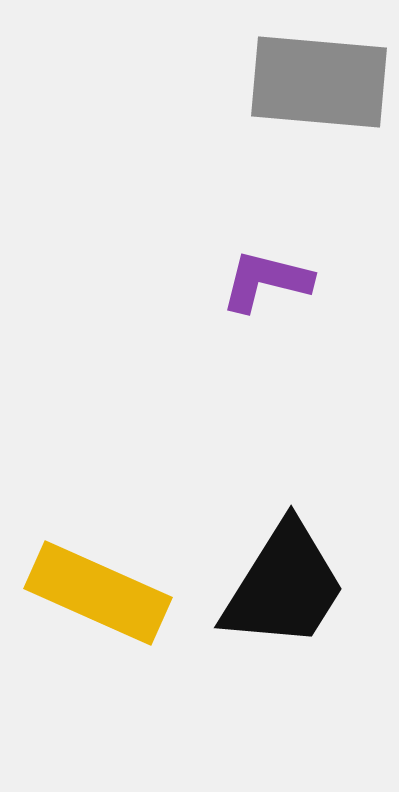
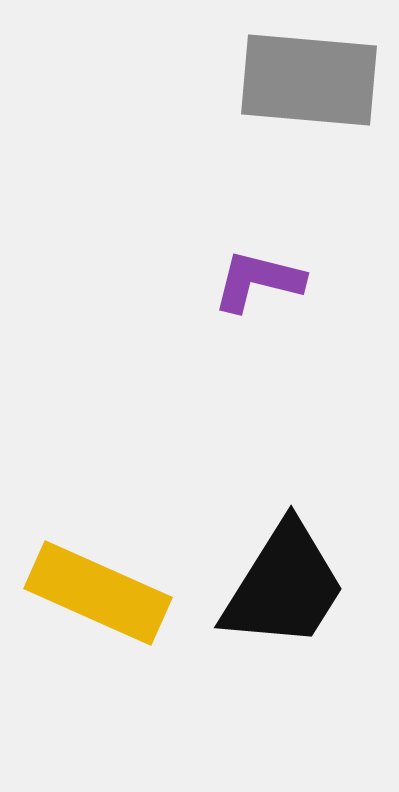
gray rectangle: moved 10 px left, 2 px up
purple L-shape: moved 8 px left
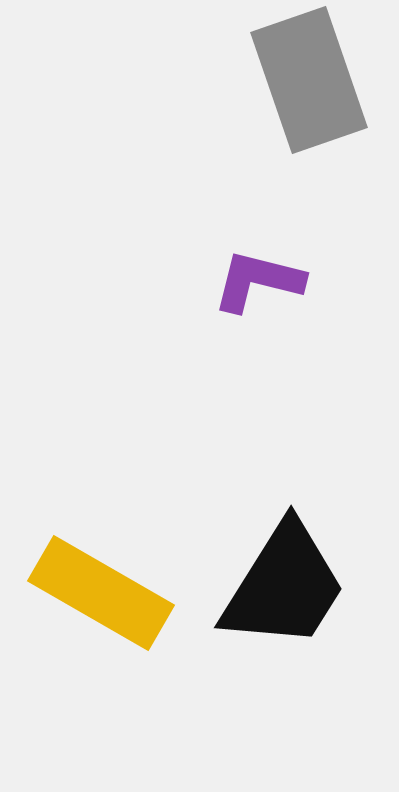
gray rectangle: rotated 66 degrees clockwise
yellow rectangle: moved 3 px right; rotated 6 degrees clockwise
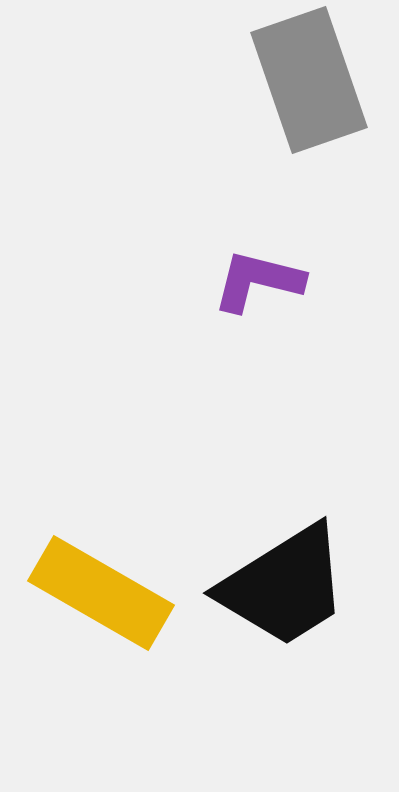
black trapezoid: rotated 26 degrees clockwise
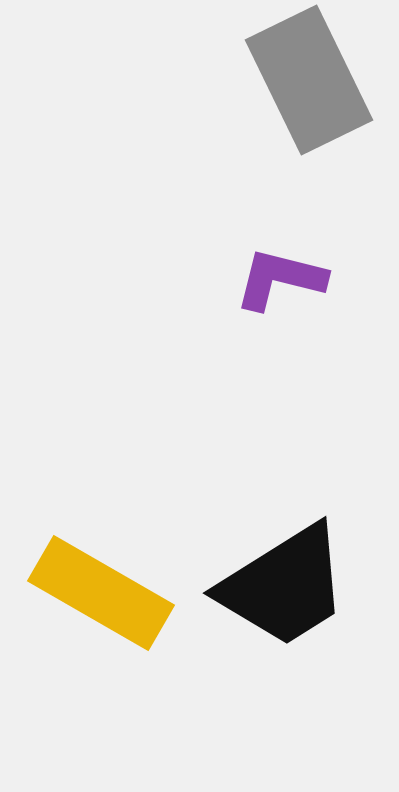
gray rectangle: rotated 7 degrees counterclockwise
purple L-shape: moved 22 px right, 2 px up
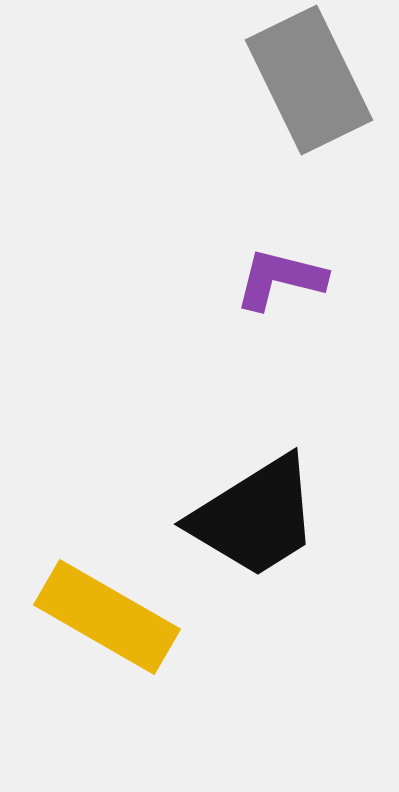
black trapezoid: moved 29 px left, 69 px up
yellow rectangle: moved 6 px right, 24 px down
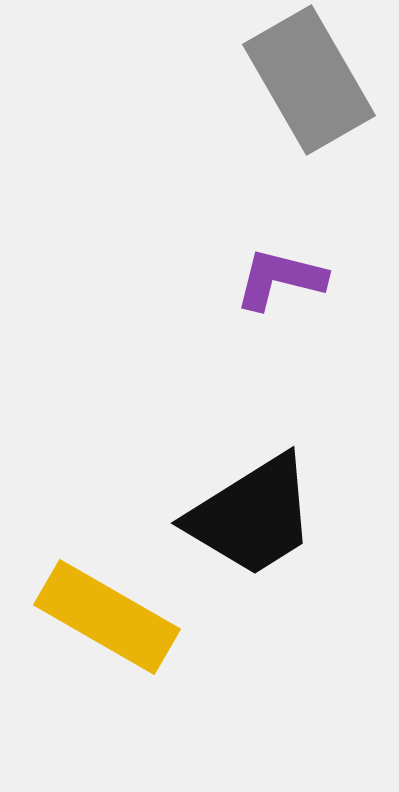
gray rectangle: rotated 4 degrees counterclockwise
black trapezoid: moved 3 px left, 1 px up
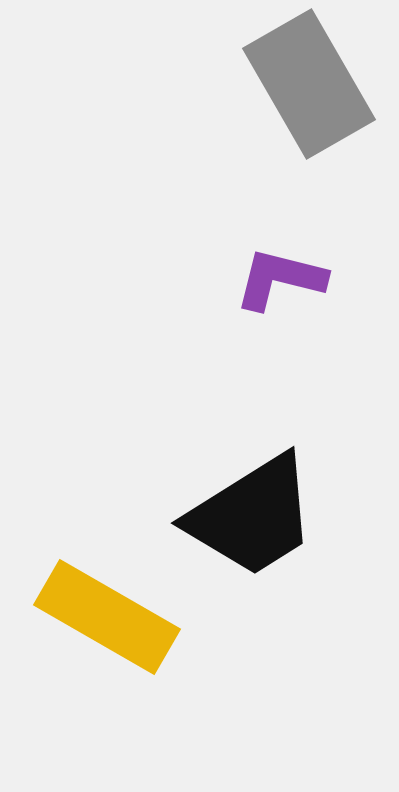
gray rectangle: moved 4 px down
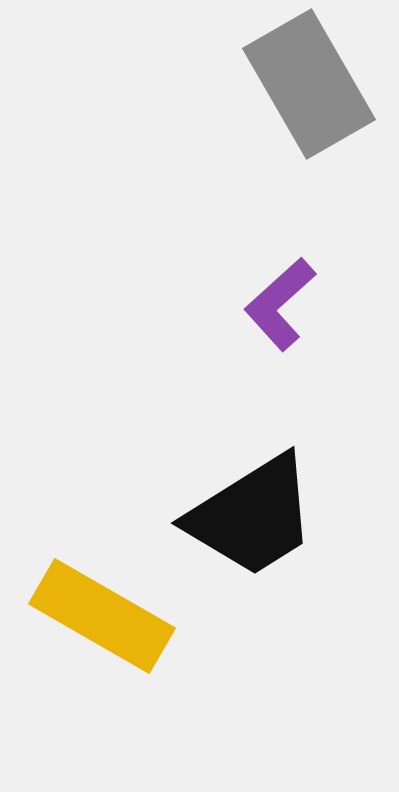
purple L-shape: moved 25 px down; rotated 56 degrees counterclockwise
yellow rectangle: moved 5 px left, 1 px up
